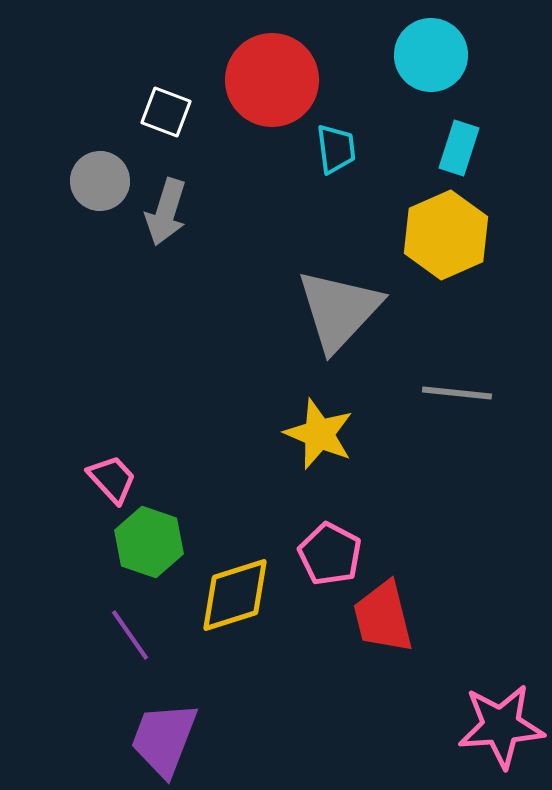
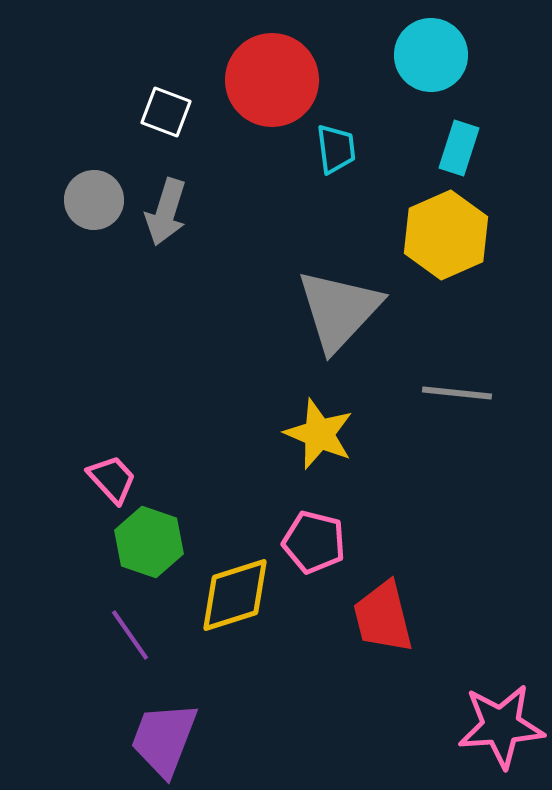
gray circle: moved 6 px left, 19 px down
pink pentagon: moved 16 px left, 12 px up; rotated 14 degrees counterclockwise
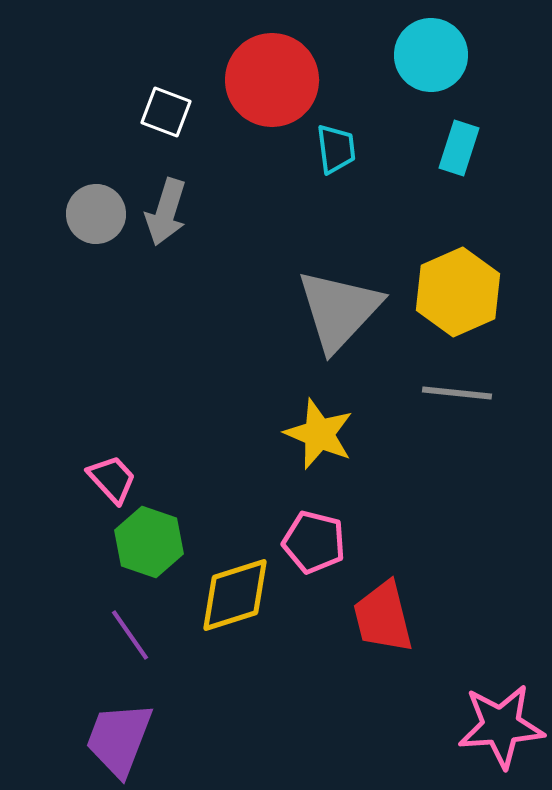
gray circle: moved 2 px right, 14 px down
yellow hexagon: moved 12 px right, 57 px down
purple trapezoid: moved 45 px left
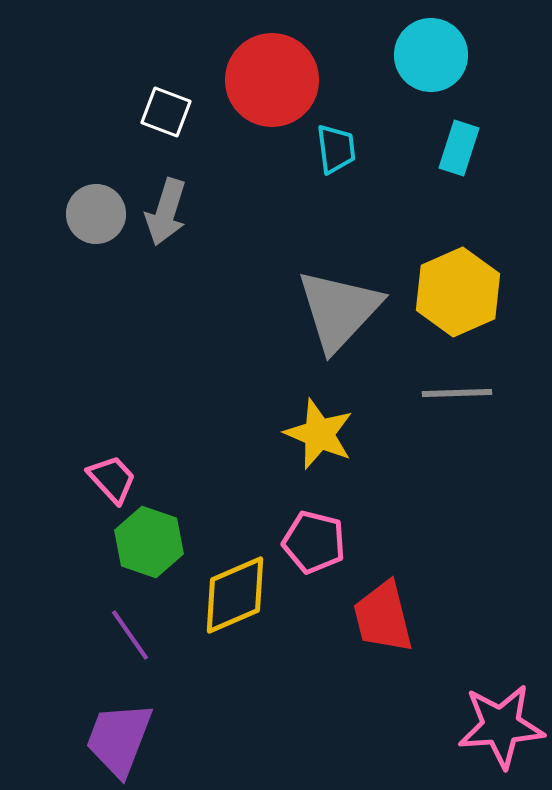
gray line: rotated 8 degrees counterclockwise
yellow diamond: rotated 6 degrees counterclockwise
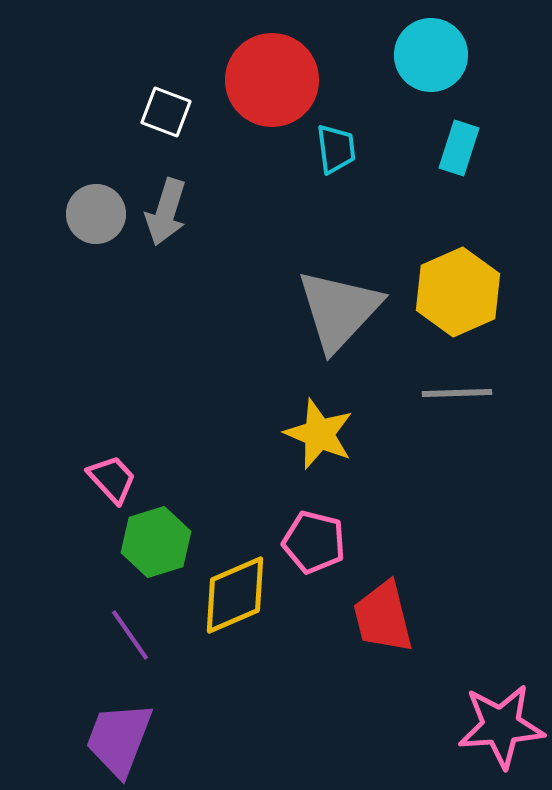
green hexagon: moved 7 px right; rotated 24 degrees clockwise
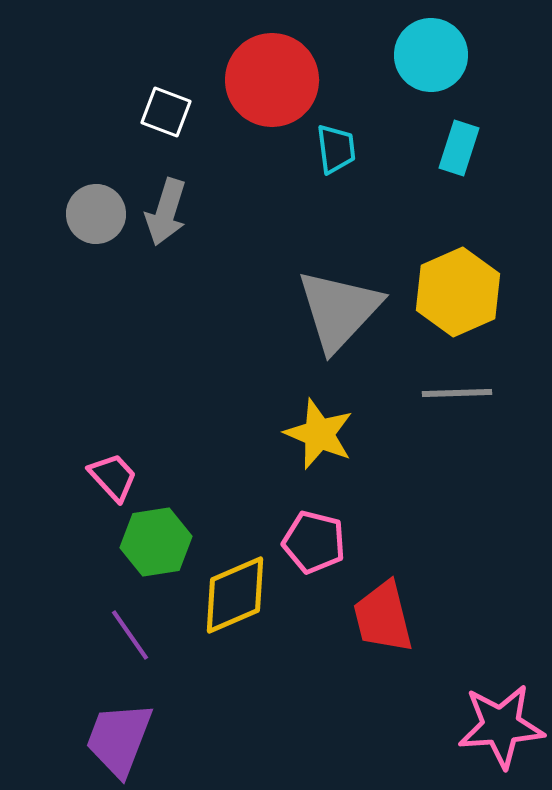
pink trapezoid: moved 1 px right, 2 px up
green hexagon: rotated 8 degrees clockwise
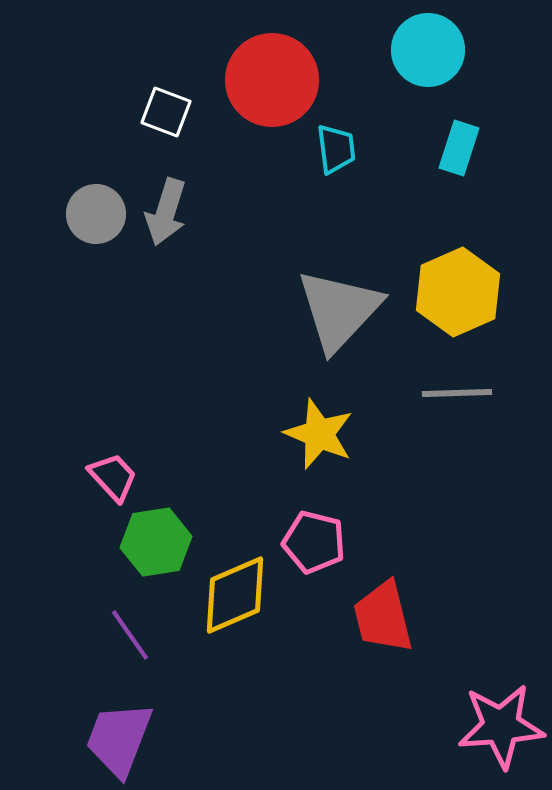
cyan circle: moved 3 px left, 5 px up
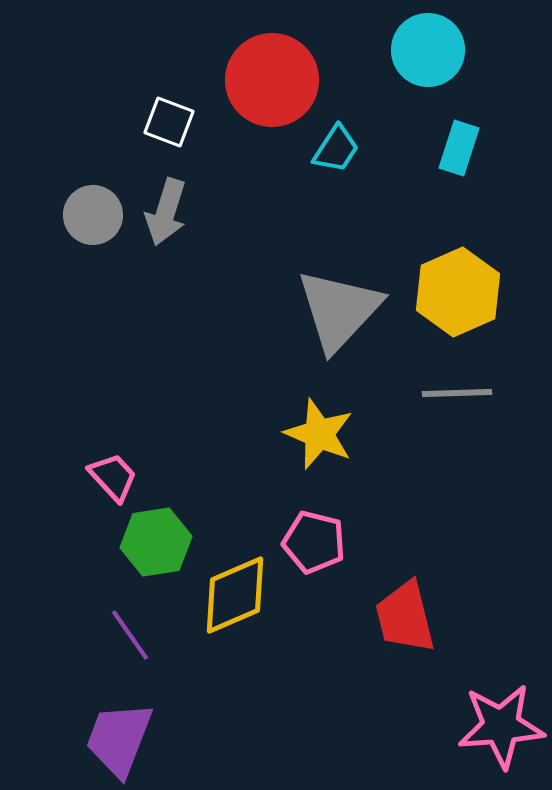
white square: moved 3 px right, 10 px down
cyan trapezoid: rotated 40 degrees clockwise
gray circle: moved 3 px left, 1 px down
red trapezoid: moved 22 px right
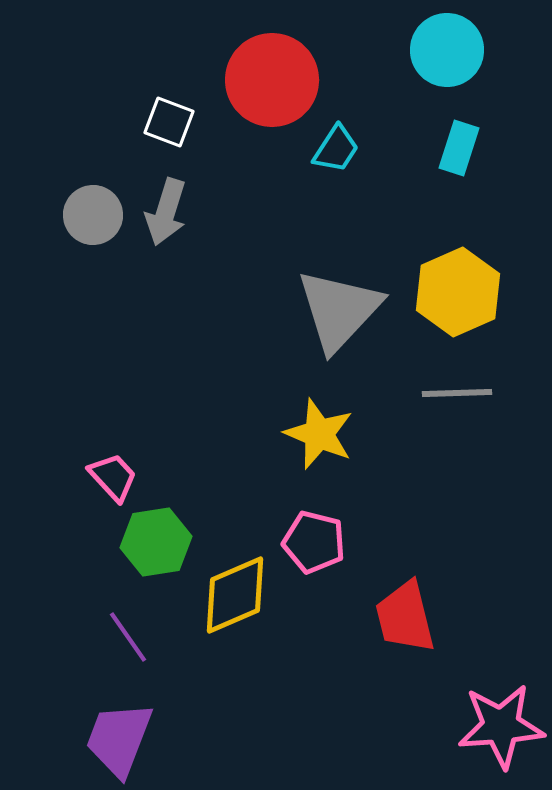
cyan circle: moved 19 px right
purple line: moved 2 px left, 2 px down
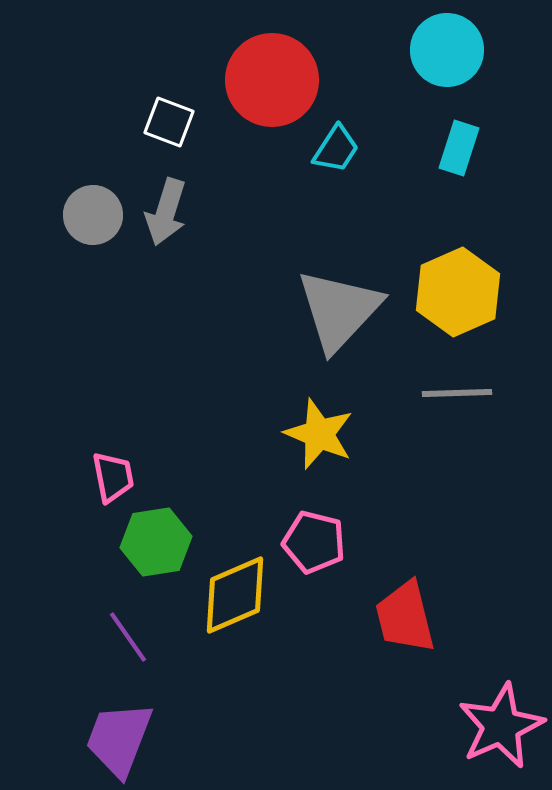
pink trapezoid: rotated 32 degrees clockwise
pink star: rotated 20 degrees counterclockwise
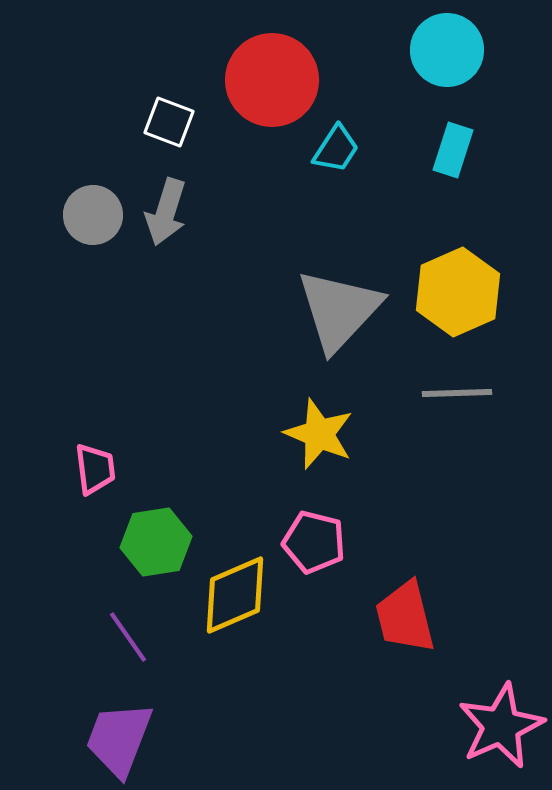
cyan rectangle: moved 6 px left, 2 px down
pink trapezoid: moved 18 px left, 8 px up; rotated 4 degrees clockwise
